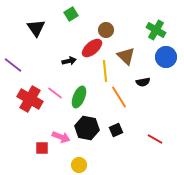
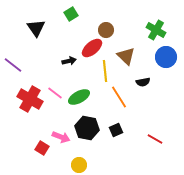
green ellipse: rotated 40 degrees clockwise
red square: rotated 32 degrees clockwise
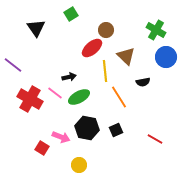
black arrow: moved 16 px down
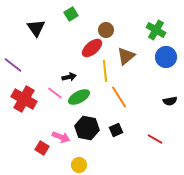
brown triangle: rotated 36 degrees clockwise
black semicircle: moved 27 px right, 19 px down
red cross: moved 6 px left
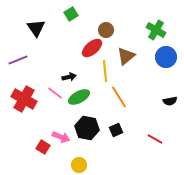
purple line: moved 5 px right, 5 px up; rotated 60 degrees counterclockwise
red square: moved 1 px right, 1 px up
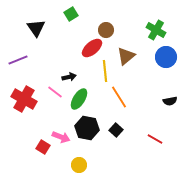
pink line: moved 1 px up
green ellipse: moved 2 px down; rotated 30 degrees counterclockwise
black square: rotated 24 degrees counterclockwise
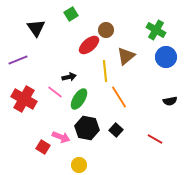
red ellipse: moved 3 px left, 3 px up
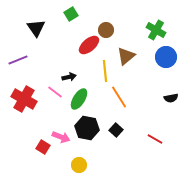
black semicircle: moved 1 px right, 3 px up
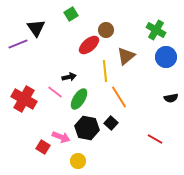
purple line: moved 16 px up
black square: moved 5 px left, 7 px up
yellow circle: moved 1 px left, 4 px up
